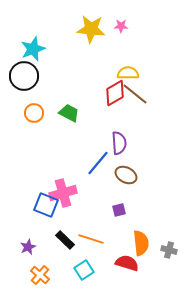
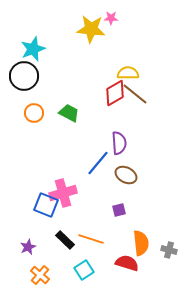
pink star: moved 10 px left, 8 px up
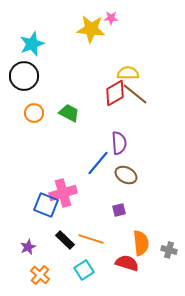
cyan star: moved 1 px left, 5 px up
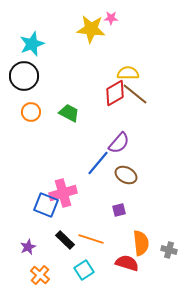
orange circle: moved 3 px left, 1 px up
purple semicircle: rotated 45 degrees clockwise
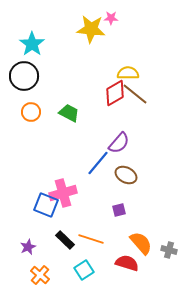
cyan star: rotated 15 degrees counterclockwise
orange semicircle: rotated 35 degrees counterclockwise
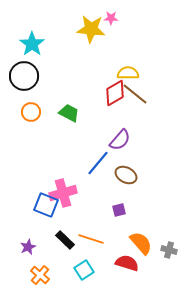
purple semicircle: moved 1 px right, 3 px up
